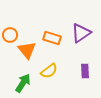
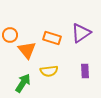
yellow semicircle: rotated 30 degrees clockwise
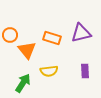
purple triangle: rotated 20 degrees clockwise
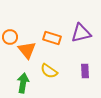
orange circle: moved 2 px down
yellow semicircle: rotated 42 degrees clockwise
green arrow: rotated 24 degrees counterclockwise
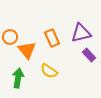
orange rectangle: rotated 48 degrees clockwise
purple rectangle: moved 4 px right, 16 px up; rotated 40 degrees counterclockwise
green arrow: moved 5 px left, 5 px up
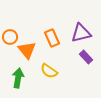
purple rectangle: moved 3 px left, 2 px down
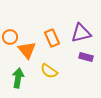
purple rectangle: rotated 32 degrees counterclockwise
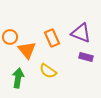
purple triangle: rotated 35 degrees clockwise
yellow semicircle: moved 1 px left
